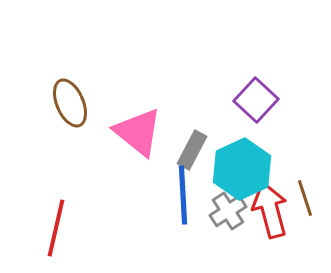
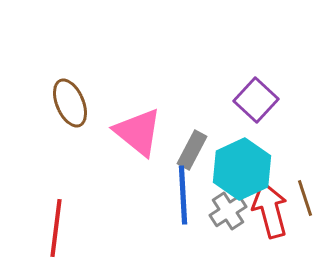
red line: rotated 6 degrees counterclockwise
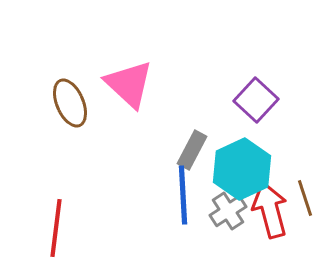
pink triangle: moved 9 px left, 48 px up; rotated 4 degrees clockwise
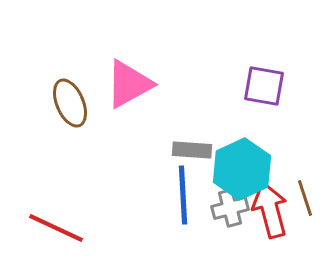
pink triangle: rotated 48 degrees clockwise
purple square: moved 8 px right, 14 px up; rotated 33 degrees counterclockwise
gray rectangle: rotated 66 degrees clockwise
gray cross: moved 2 px right, 3 px up; rotated 18 degrees clockwise
red line: rotated 72 degrees counterclockwise
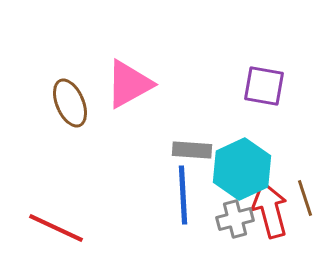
gray cross: moved 5 px right, 11 px down
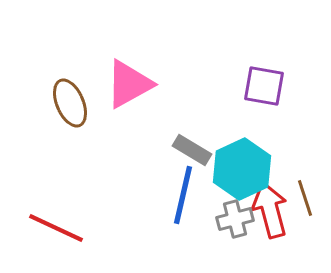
gray rectangle: rotated 27 degrees clockwise
blue line: rotated 16 degrees clockwise
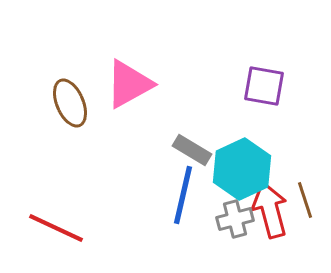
brown line: moved 2 px down
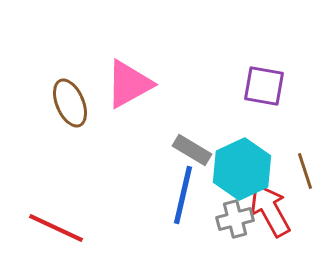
brown line: moved 29 px up
red arrow: rotated 14 degrees counterclockwise
